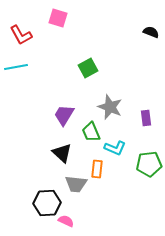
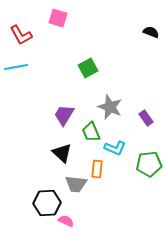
purple rectangle: rotated 28 degrees counterclockwise
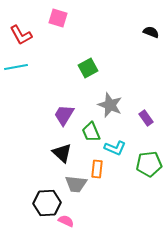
gray star: moved 2 px up
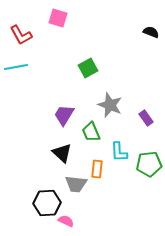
cyan L-shape: moved 4 px right, 4 px down; rotated 65 degrees clockwise
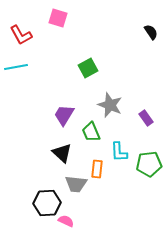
black semicircle: rotated 35 degrees clockwise
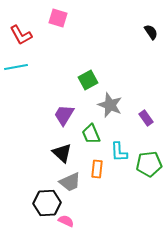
green square: moved 12 px down
green trapezoid: moved 2 px down
gray trapezoid: moved 6 px left, 2 px up; rotated 30 degrees counterclockwise
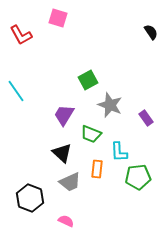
cyan line: moved 24 px down; rotated 65 degrees clockwise
green trapezoid: rotated 45 degrees counterclockwise
green pentagon: moved 11 px left, 13 px down
black hexagon: moved 17 px left, 5 px up; rotated 24 degrees clockwise
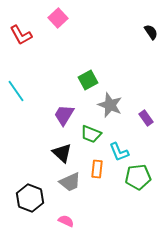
pink square: rotated 30 degrees clockwise
cyan L-shape: rotated 20 degrees counterclockwise
